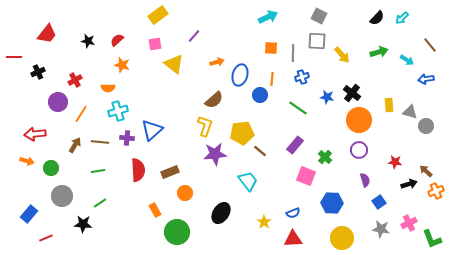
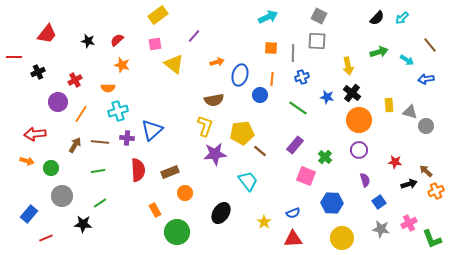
yellow arrow at (342, 55): moved 6 px right, 11 px down; rotated 30 degrees clockwise
brown semicircle at (214, 100): rotated 30 degrees clockwise
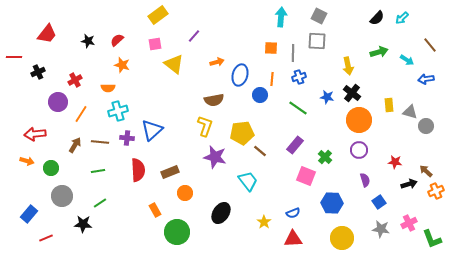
cyan arrow at (268, 17): moved 13 px right; rotated 60 degrees counterclockwise
blue cross at (302, 77): moved 3 px left
purple star at (215, 154): moved 3 px down; rotated 20 degrees clockwise
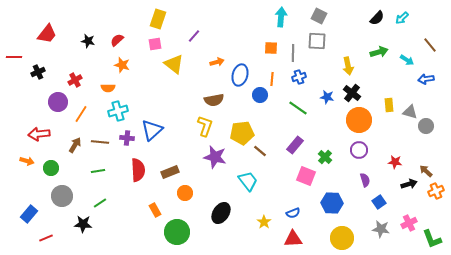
yellow rectangle at (158, 15): moved 4 px down; rotated 36 degrees counterclockwise
red arrow at (35, 134): moved 4 px right
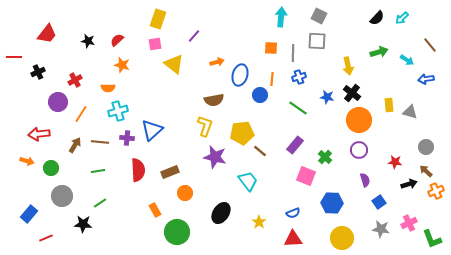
gray circle at (426, 126): moved 21 px down
yellow star at (264, 222): moved 5 px left
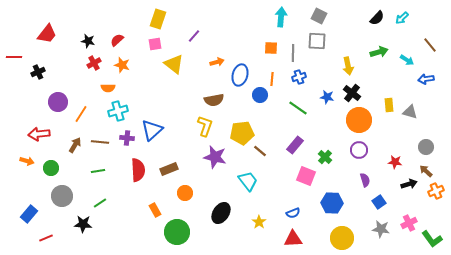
red cross at (75, 80): moved 19 px right, 17 px up
brown rectangle at (170, 172): moved 1 px left, 3 px up
green L-shape at (432, 239): rotated 15 degrees counterclockwise
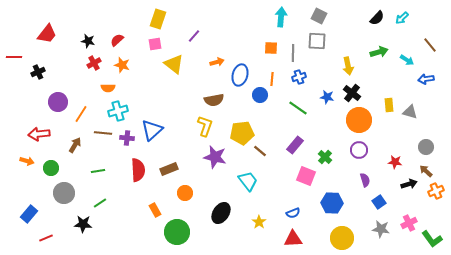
brown line at (100, 142): moved 3 px right, 9 px up
gray circle at (62, 196): moved 2 px right, 3 px up
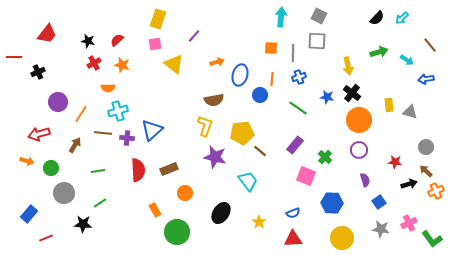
red arrow at (39, 134): rotated 10 degrees counterclockwise
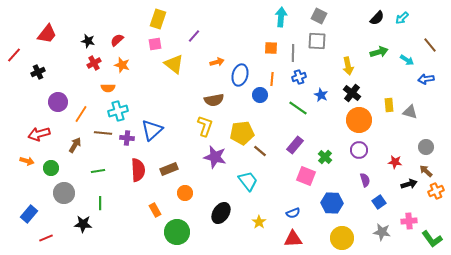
red line at (14, 57): moved 2 px up; rotated 49 degrees counterclockwise
blue star at (327, 97): moved 6 px left, 2 px up; rotated 16 degrees clockwise
green line at (100, 203): rotated 56 degrees counterclockwise
pink cross at (409, 223): moved 2 px up; rotated 21 degrees clockwise
gray star at (381, 229): moved 1 px right, 3 px down
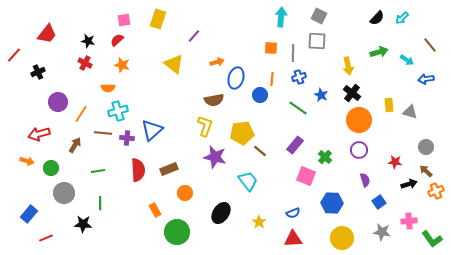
pink square at (155, 44): moved 31 px left, 24 px up
red cross at (94, 63): moved 9 px left; rotated 32 degrees counterclockwise
blue ellipse at (240, 75): moved 4 px left, 3 px down
